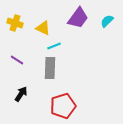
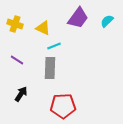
yellow cross: moved 1 px down
red pentagon: rotated 15 degrees clockwise
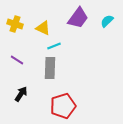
red pentagon: rotated 15 degrees counterclockwise
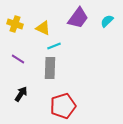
purple line: moved 1 px right, 1 px up
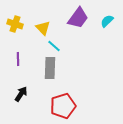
yellow triangle: rotated 21 degrees clockwise
cyan line: rotated 64 degrees clockwise
purple line: rotated 56 degrees clockwise
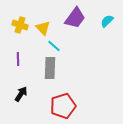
purple trapezoid: moved 3 px left
yellow cross: moved 5 px right, 1 px down
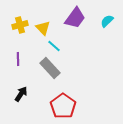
yellow cross: rotated 35 degrees counterclockwise
gray rectangle: rotated 45 degrees counterclockwise
red pentagon: rotated 20 degrees counterclockwise
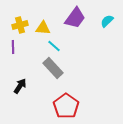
yellow triangle: rotated 42 degrees counterclockwise
purple line: moved 5 px left, 12 px up
gray rectangle: moved 3 px right
black arrow: moved 1 px left, 8 px up
red pentagon: moved 3 px right
